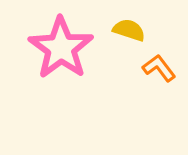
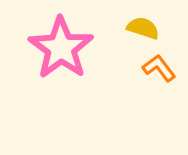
yellow semicircle: moved 14 px right, 2 px up
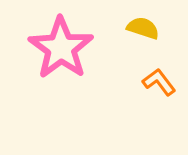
orange L-shape: moved 14 px down
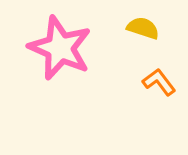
pink star: moved 1 px left; rotated 12 degrees counterclockwise
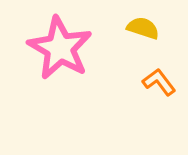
pink star: rotated 6 degrees clockwise
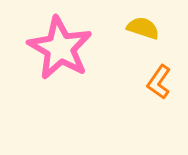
orange L-shape: rotated 108 degrees counterclockwise
